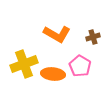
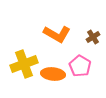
brown cross: rotated 16 degrees counterclockwise
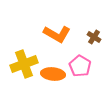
brown cross: moved 1 px right; rotated 24 degrees counterclockwise
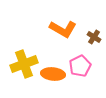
orange L-shape: moved 6 px right, 5 px up
pink pentagon: rotated 15 degrees clockwise
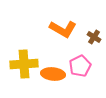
yellow cross: rotated 16 degrees clockwise
